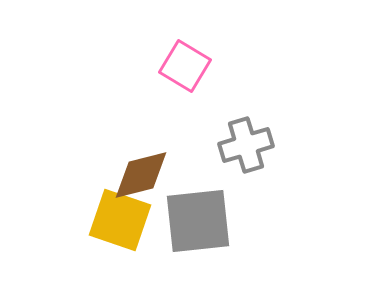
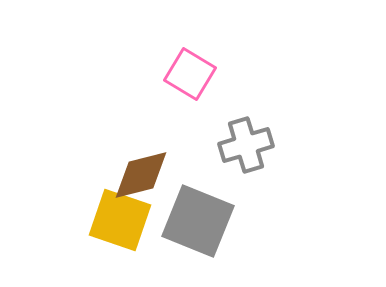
pink square: moved 5 px right, 8 px down
gray square: rotated 28 degrees clockwise
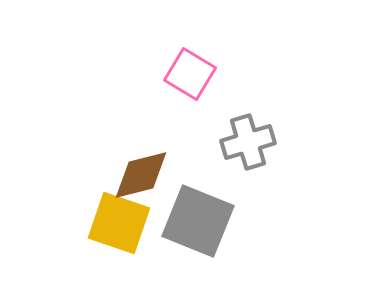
gray cross: moved 2 px right, 3 px up
yellow square: moved 1 px left, 3 px down
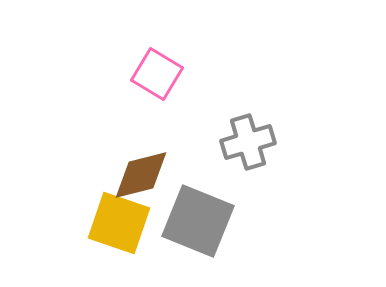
pink square: moved 33 px left
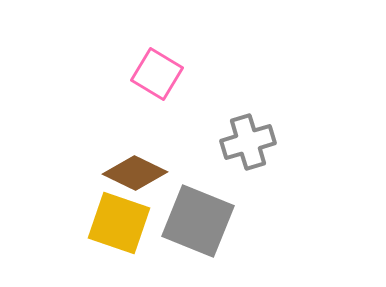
brown diamond: moved 6 px left, 2 px up; rotated 40 degrees clockwise
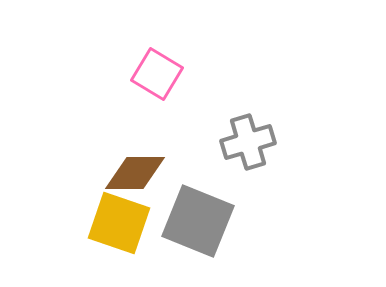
brown diamond: rotated 26 degrees counterclockwise
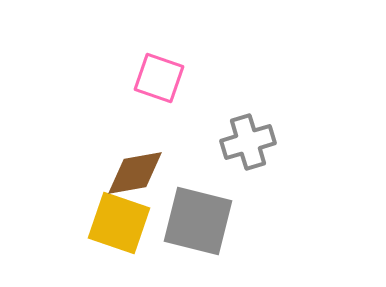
pink square: moved 2 px right, 4 px down; rotated 12 degrees counterclockwise
brown diamond: rotated 10 degrees counterclockwise
gray square: rotated 8 degrees counterclockwise
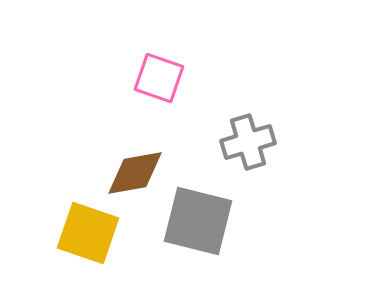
yellow square: moved 31 px left, 10 px down
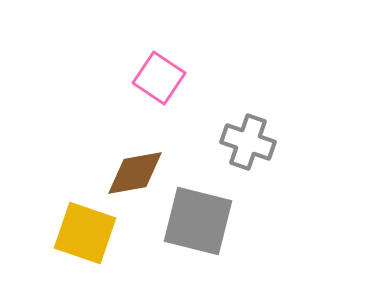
pink square: rotated 15 degrees clockwise
gray cross: rotated 36 degrees clockwise
yellow square: moved 3 px left
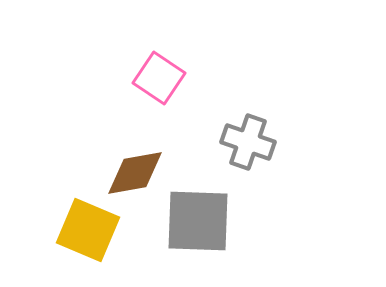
gray square: rotated 12 degrees counterclockwise
yellow square: moved 3 px right, 3 px up; rotated 4 degrees clockwise
